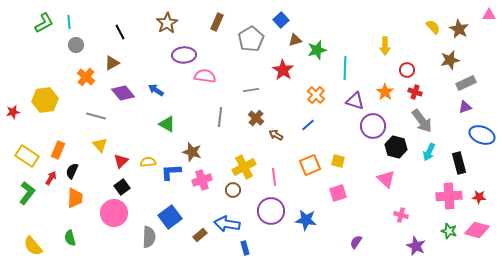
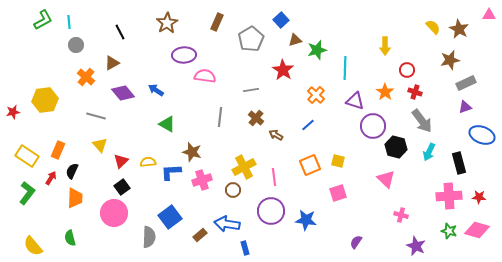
green L-shape at (44, 23): moved 1 px left, 3 px up
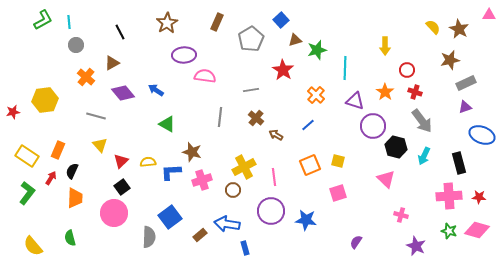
cyan arrow at (429, 152): moved 5 px left, 4 px down
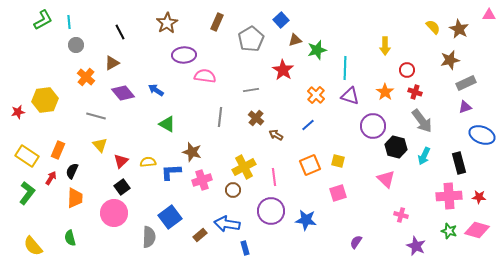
purple triangle at (355, 101): moved 5 px left, 5 px up
red star at (13, 112): moved 5 px right
